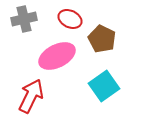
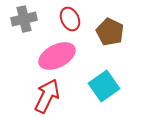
red ellipse: rotated 40 degrees clockwise
brown pentagon: moved 8 px right, 7 px up
red arrow: moved 16 px right
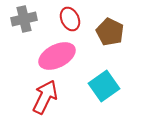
red arrow: moved 2 px left, 1 px down
